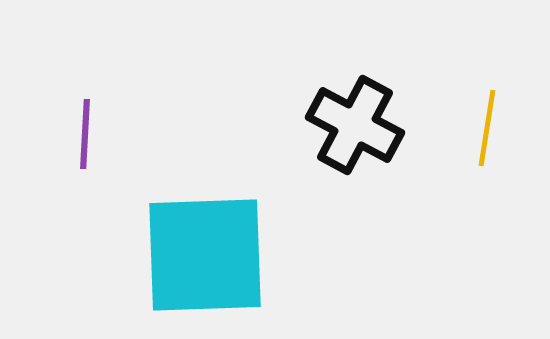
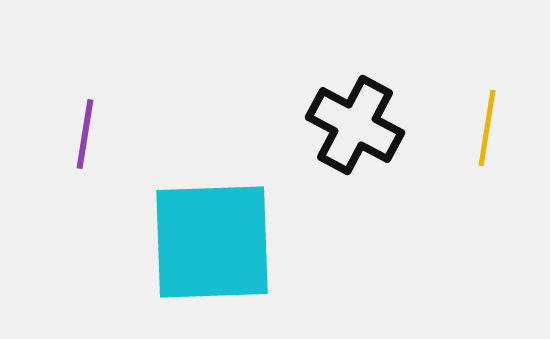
purple line: rotated 6 degrees clockwise
cyan square: moved 7 px right, 13 px up
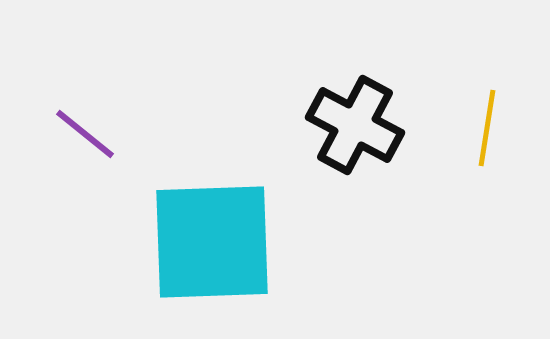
purple line: rotated 60 degrees counterclockwise
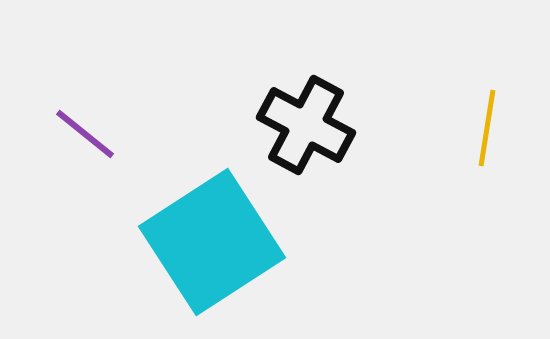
black cross: moved 49 px left
cyan square: rotated 31 degrees counterclockwise
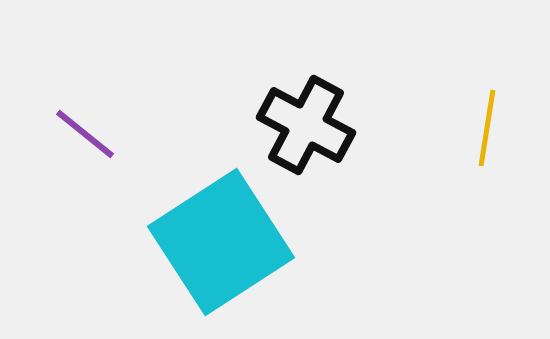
cyan square: moved 9 px right
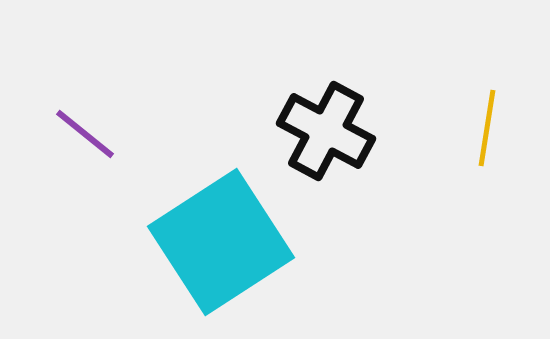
black cross: moved 20 px right, 6 px down
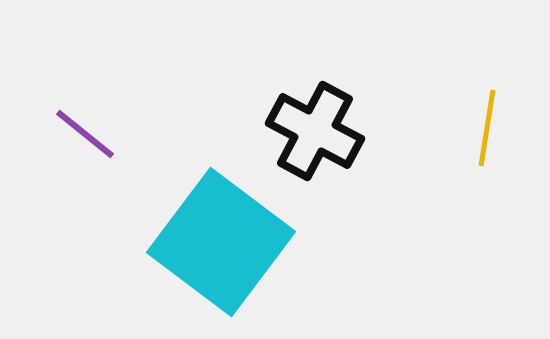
black cross: moved 11 px left
cyan square: rotated 20 degrees counterclockwise
